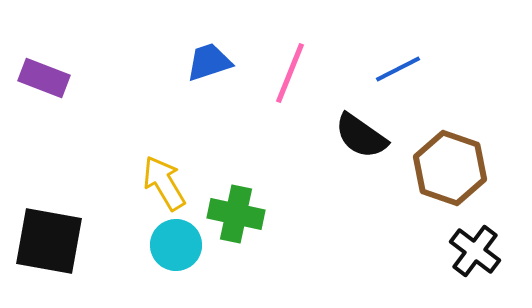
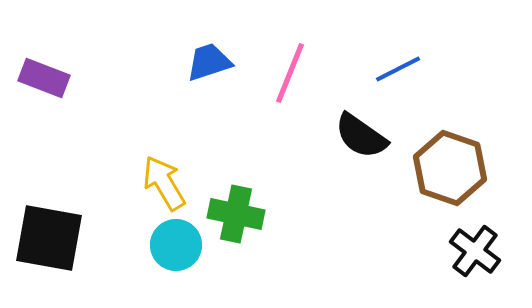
black square: moved 3 px up
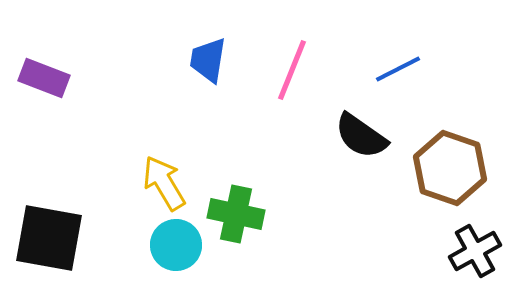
blue trapezoid: moved 1 px left, 2 px up; rotated 63 degrees counterclockwise
pink line: moved 2 px right, 3 px up
black cross: rotated 24 degrees clockwise
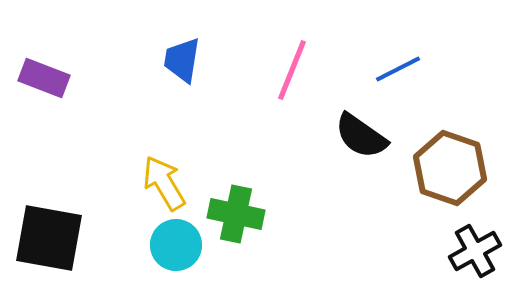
blue trapezoid: moved 26 px left
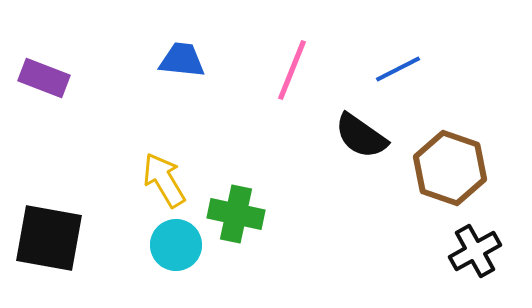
blue trapezoid: rotated 87 degrees clockwise
yellow arrow: moved 3 px up
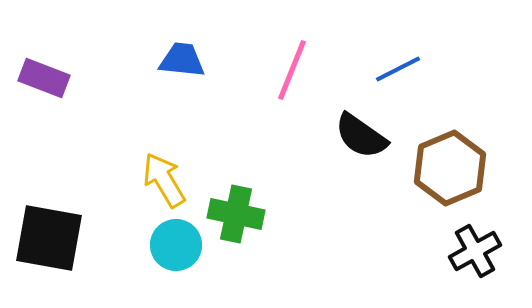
brown hexagon: rotated 18 degrees clockwise
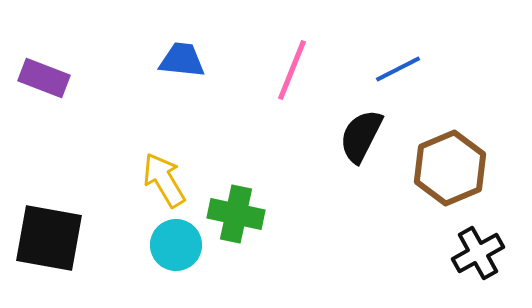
black semicircle: rotated 82 degrees clockwise
black cross: moved 3 px right, 2 px down
